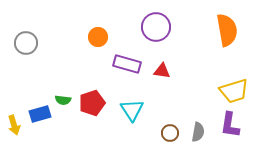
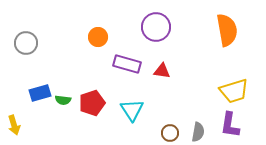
blue rectangle: moved 21 px up
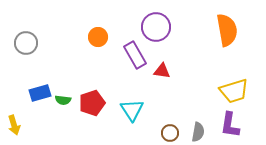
purple rectangle: moved 8 px right, 9 px up; rotated 44 degrees clockwise
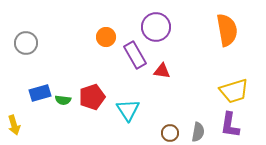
orange circle: moved 8 px right
red pentagon: moved 6 px up
cyan triangle: moved 4 px left
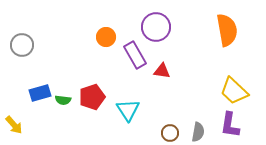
gray circle: moved 4 px left, 2 px down
yellow trapezoid: rotated 60 degrees clockwise
yellow arrow: rotated 24 degrees counterclockwise
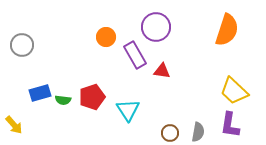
orange semicircle: rotated 28 degrees clockwise
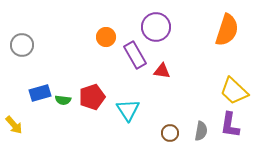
gray semicircle: moved 3 px right, 1 px up
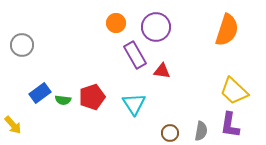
orange circle: moved 10 px right, 14 px up
blue rectangle: rotated 20 degrees counterclockwise
cyan triangle: moved 6 px right, 6 px up
yellow arrow: moved 1 px left
